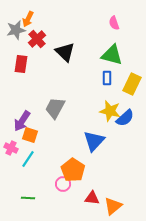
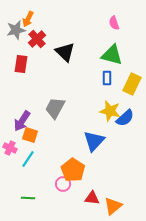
pink cross: moved 1 px left
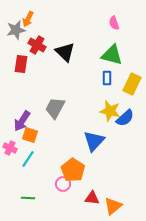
red cross: moved 6 px down; rotated 18 degrees counterclockwise
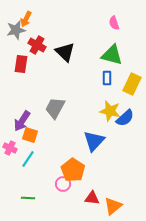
orange arrow: moved 2 px left
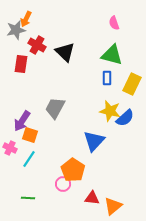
cyan line: moved 1 px right
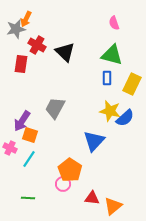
gray star: moved 1 px up
orange pentagon: moved 3 px left
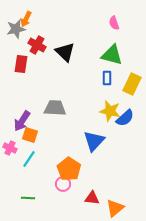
gray trapezoid: rotated 65 degrees clockwise
orange pentagon: moved 1 px left, 1 px up
orange triangle: moved 2 px right, 2 px down
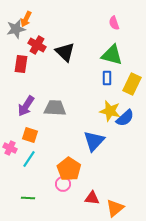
purple arrow: moved 4 px right, 15 px up
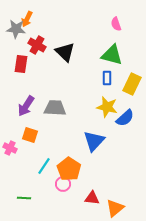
orange arrow: moved 1 px right
pink semicircle: moved 2 px right, 1 px down
gray star: rotated 18 degrees clockwise
yellow star: moved 3 px left, 4 px up
cyan line: moved 15 px right, 7 px down
green line: moved 4 px left
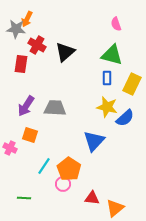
black triangle: rotated 35 degrees clockwise
